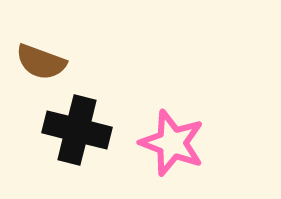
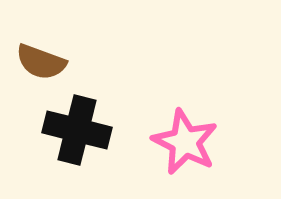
pink star: moved 13 px right, 1 px up; rotated 6 degrees clockwise
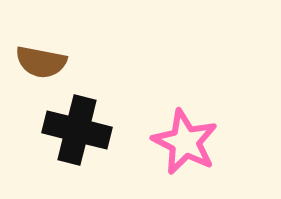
brown semicircle: rotated 9 degrees counterclockwise
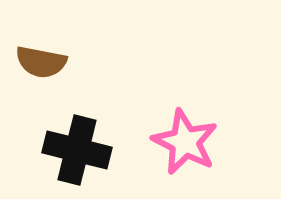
black cross: moved 20 px down
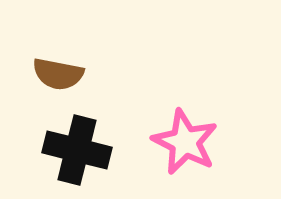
brown semicircle: moved 17 px right, 12 px down
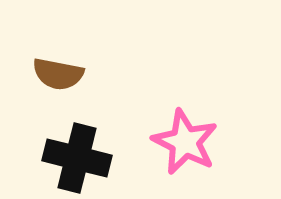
black cross: moved 8 px down
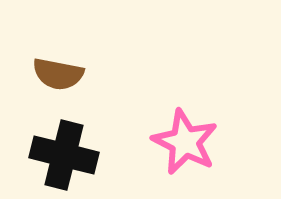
black cross: moved 13 px left, 3 px up
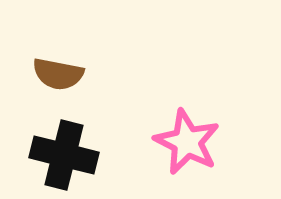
pink star: moved 2 px right
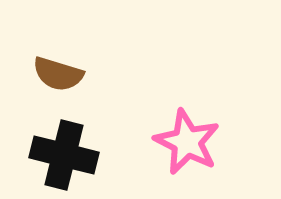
brown semicircle: rotated 6 degrees clockwise
